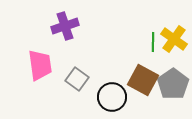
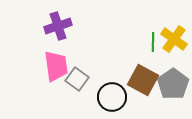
purple cross: moved 7 px left
pink trapezoid: moved 16 px right, 1 px down
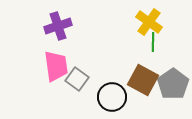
yellow cross: moved 25 px left, 17 px up
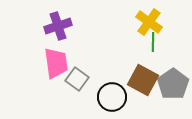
pink trapezoid: moved 3 px up
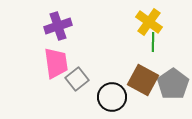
gray square: rotated 15 degrees clockwise
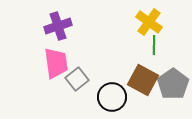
green line: moved 1 px right, 3 px down
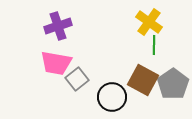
pink trapezoid: rotated 108 degrees clockwise
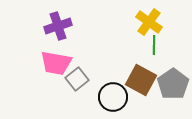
brown square: moved 2 px left
black circle: moved 1 px right
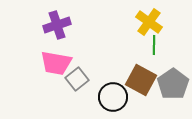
purple cross: moved 1 px left, 1 px up
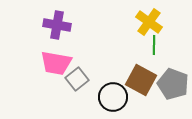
purple cross: rotated 28 degrees clockwise
gray pentagon: rotated 16 degrees counterclockwise
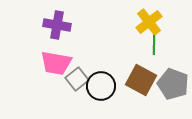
yellow cross: rotated 16 degrees clockwise
black circle: moved 12 px left, 11 px up
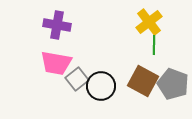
brown square: moved 2 px right, 1 px down
